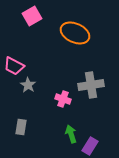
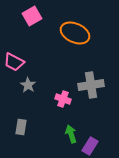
pink trapezoid: moved 4 px up
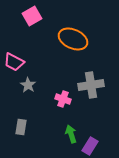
orange ellipse: moved 2 px left, 6 px down
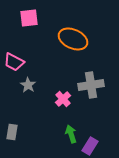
pink square: moved 3 px left, 2 px down; rotated 24 degrees clockwise
pink cross: rotated 28 degrees clockwise
gray rectangle: moved 9 px left, 5 px down
